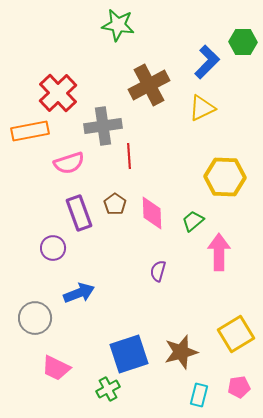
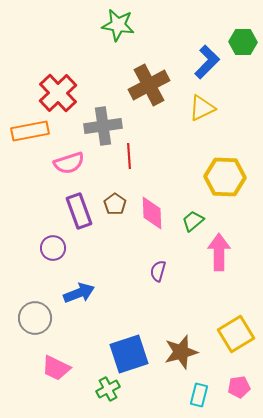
purple rectangle: moved 2 px up
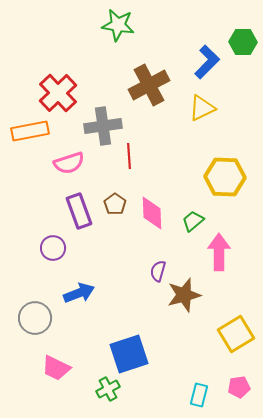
brown star: moved 3 px right, 57 px up
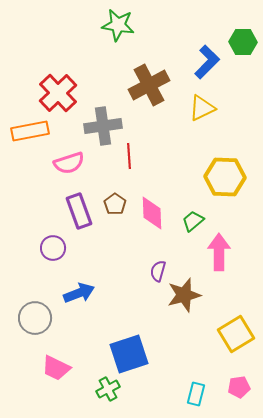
cyan rectangle: moved 3 px left, 1 px up
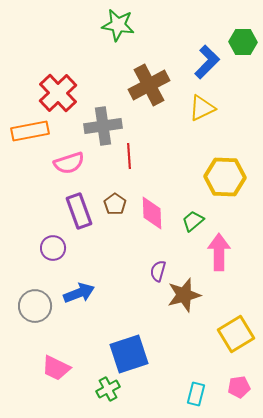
gray circle: moved 12 px up
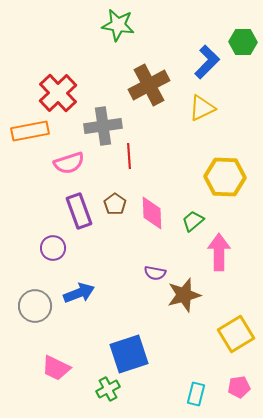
purple semicircle: moved 3 px left, 2 px down; rotated 95 degrees counterclockwise
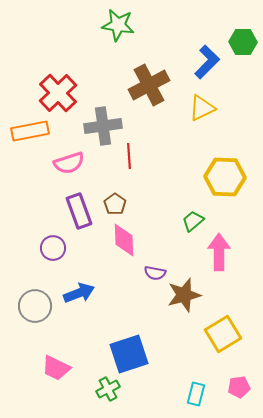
pink diamond: moved 28 px left, 27 px down
yellow square: moved 13 px left
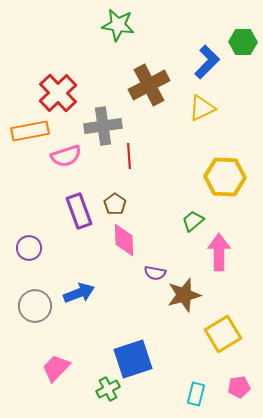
pink semicircle: moved 3 px left, 7 px up
purple circle: moved 24 px left
blue square: moved 4 px right, 5 px down
pink trapezoid: rotated 108 degrees clockwise
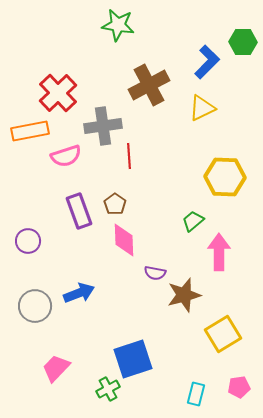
purple circle: moved 1 px left, 7 px up
